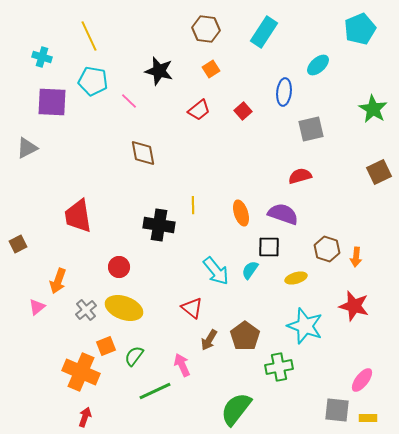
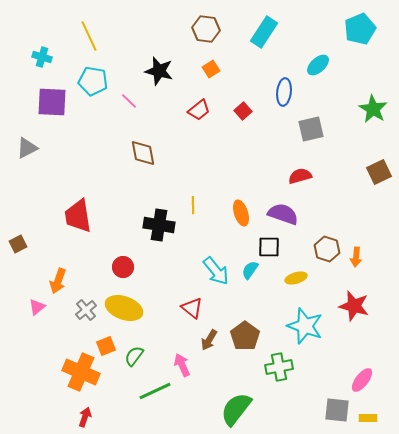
red circle at (119, 267): moved 4 px right
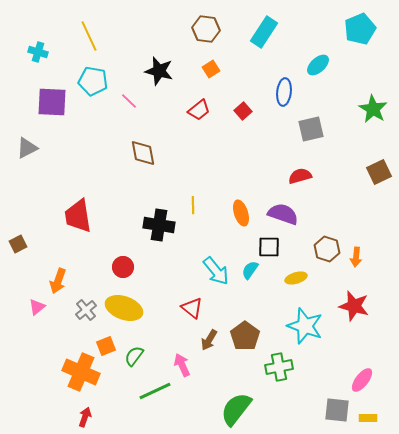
cyan cross at (42, 57): moved 4 px left, 5 px up
